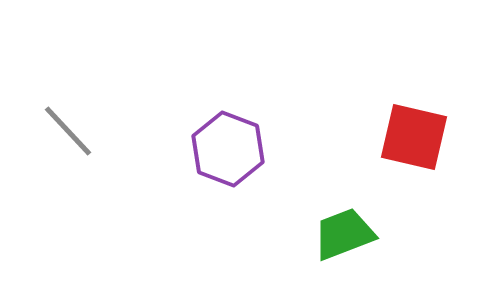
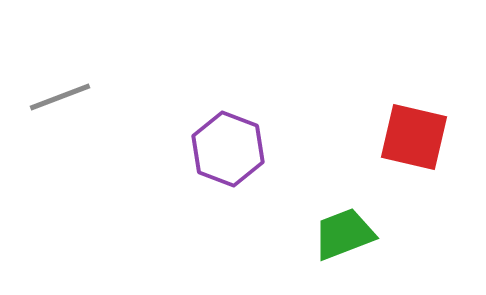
gray line: moved 8 px left, 34 px up; rotated 68 degrees counterclockwise
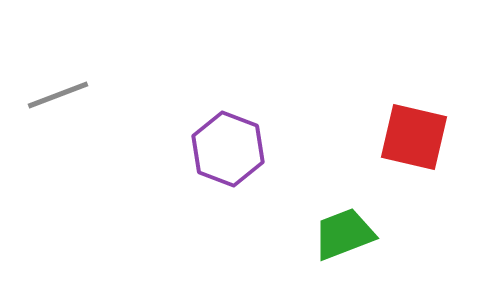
gray line: moved 2 px left, 2 px up
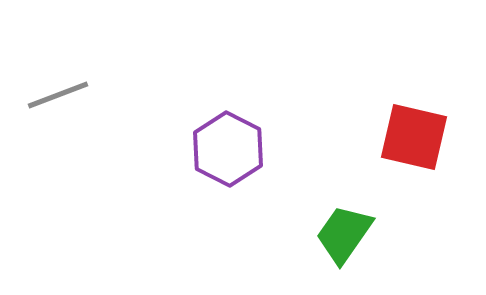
purple hexagon: rotated 6 degrees clockwise
green trapezoid: rotated 34 degrees counterclockwise
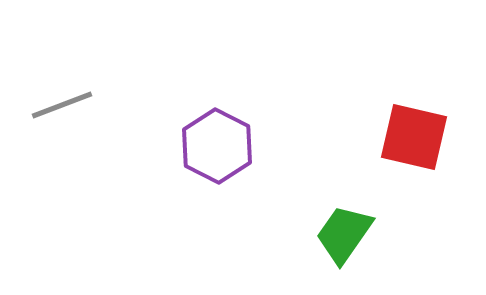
gray line: moved 4 px right, 10 px down
purple hexagon: moved 11 px left, 3 px up
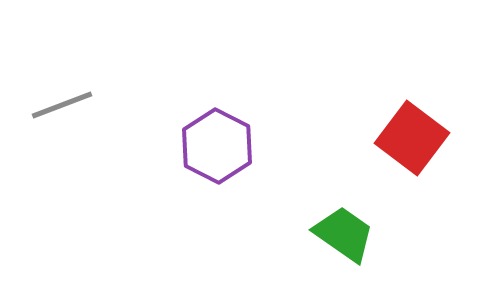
red square: moved 2 px left, 1 px down; rotated 24 degrees clockwise
green trapezoid: rotated 90 degrees clockwise
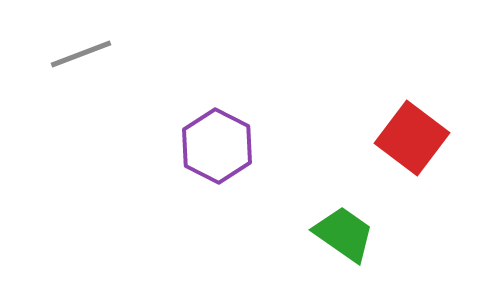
gray line: moved 19 px right, 51 px up
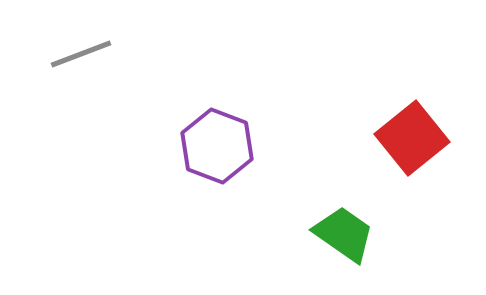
red square: rotated 14 degrees clockwise
purple hexagon: rotated 6 degrees counterclockwise
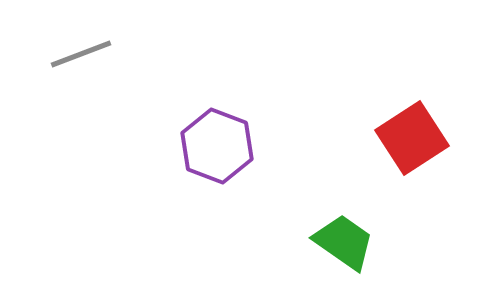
red square: rotated 6 degrees clockwise
green trapezoid: moved 8 px down
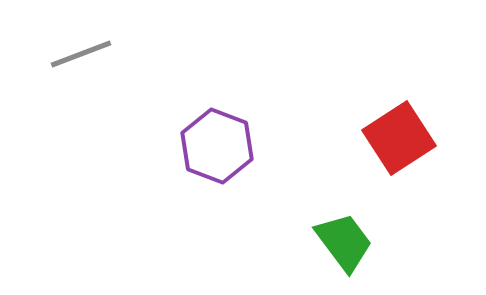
red square: moved 13 px left
green trapezoid: rotated 18 degrees clockwise
